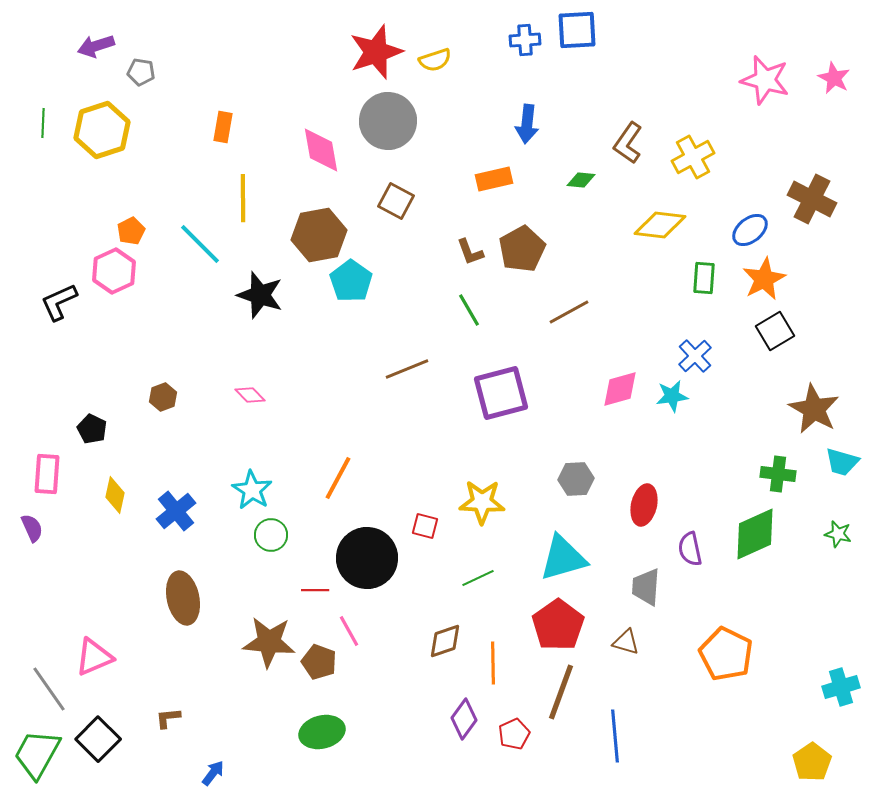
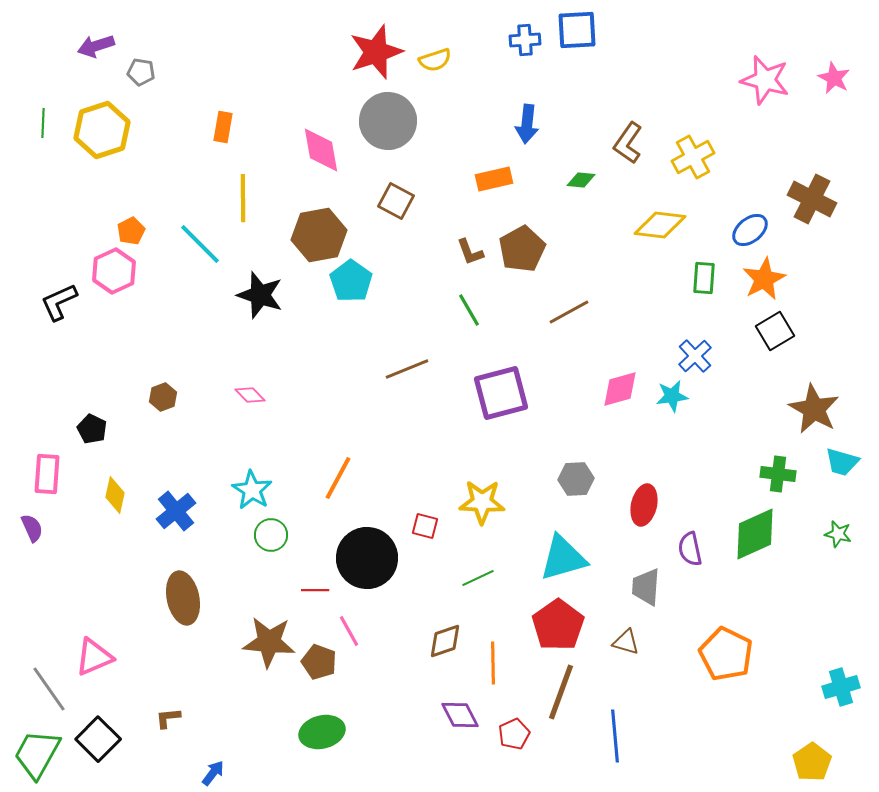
purple diamond at (464, 719): moved 4 px left, 4 px up; rotated 63 degrees counterclockwise
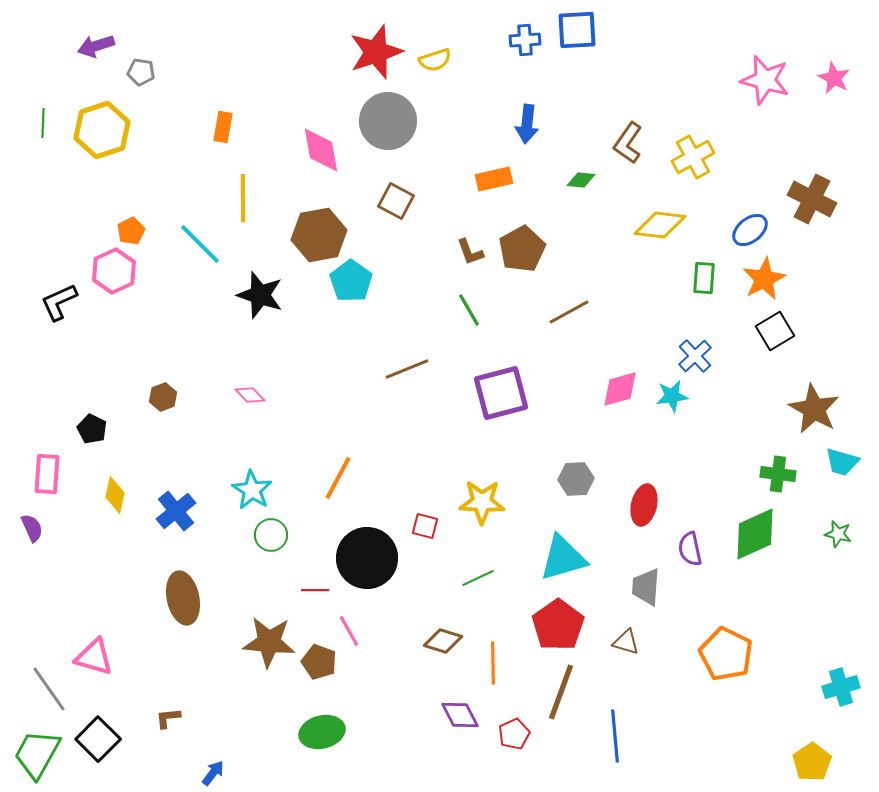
brown diamond at (445, 641): moved 2 px left; rotated 36 degrees clockwise
pink triangle at (94, 657): rotated 39 degrees clockwise
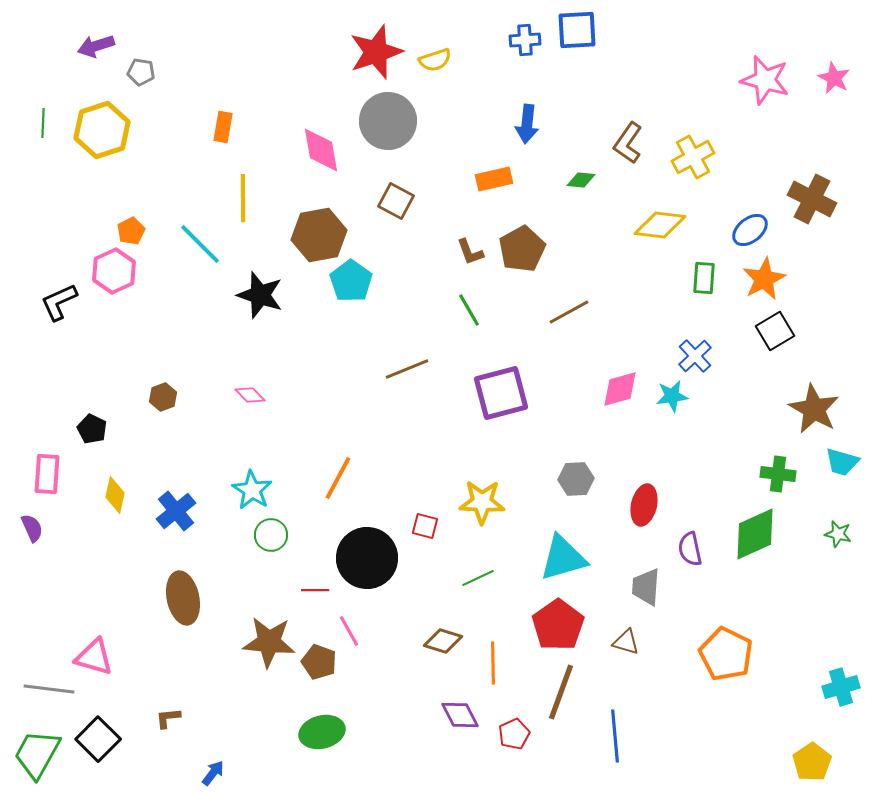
gray line at (49, 689): rotated 48 degrees counterclockwise
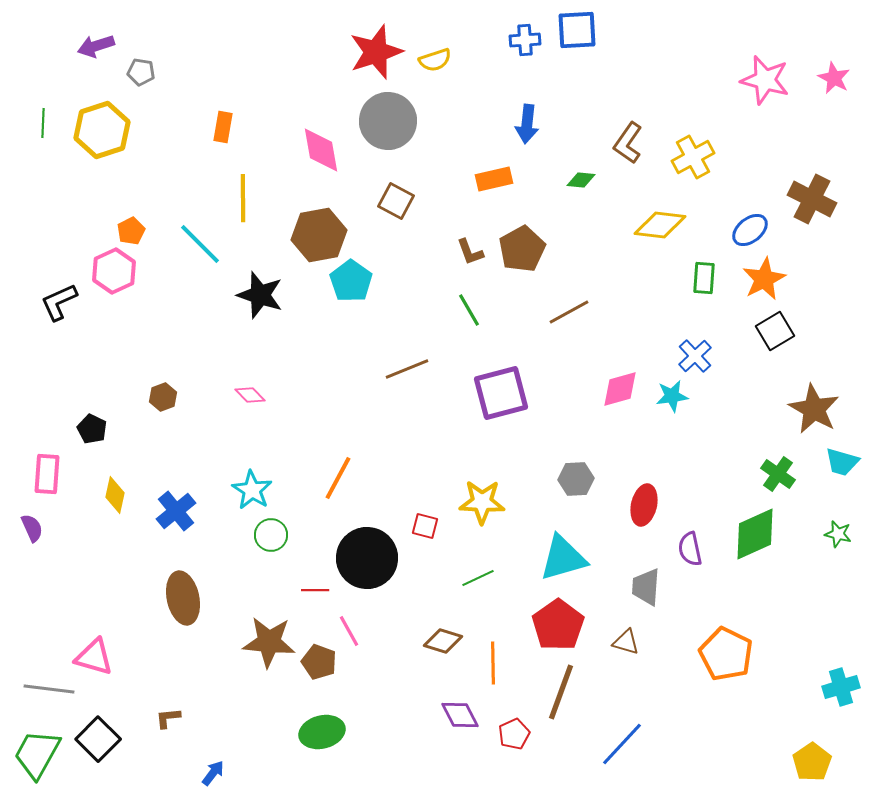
green cross at (778, 474): rotated 28 degrees clockwise
blue line at (615, 736): moved 7 px right, 8 px down; rotated 48 degrees clockwise
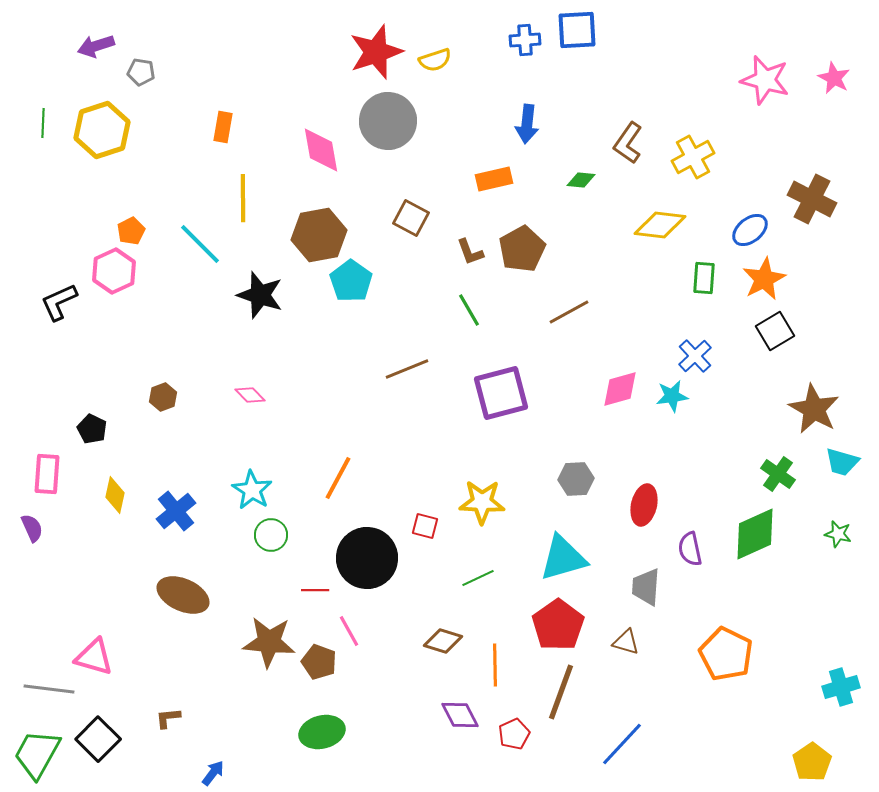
brown square at (396, 201): moved 15 px right, 17 px down
brown ellipse at (183, 598): moved 3 px up; rotated 54 degrees counterclockwise
orange line at (493, 663): moved 2 px right, 2 px down
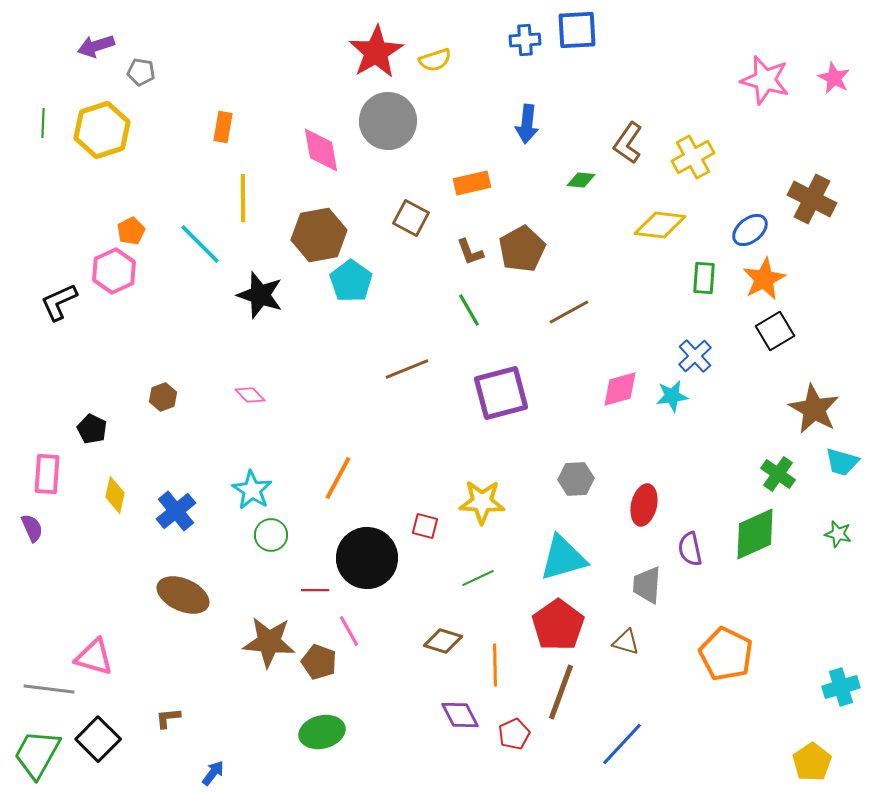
red star at (376, 52): rotated 12 degrees counterclockwise
orange rectangle at (494, 179): moved 22 px left, 4 px down
gray trapezoid at (646, 587): moved 1 px right, 2 px up
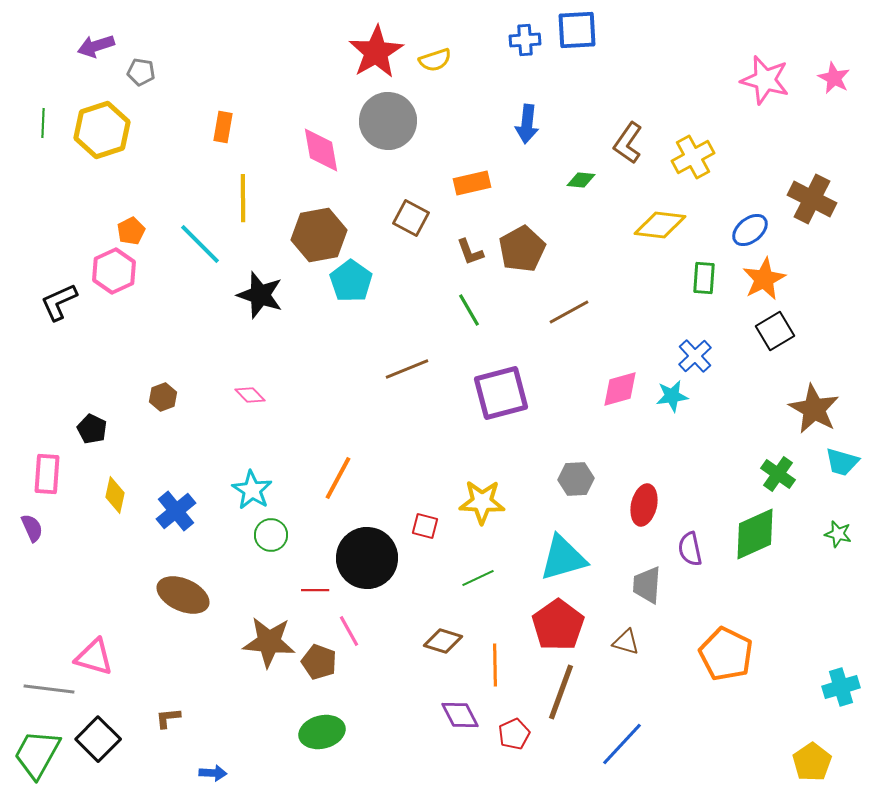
blue arrow at (213, 773): rotated 56 degrees clockwise
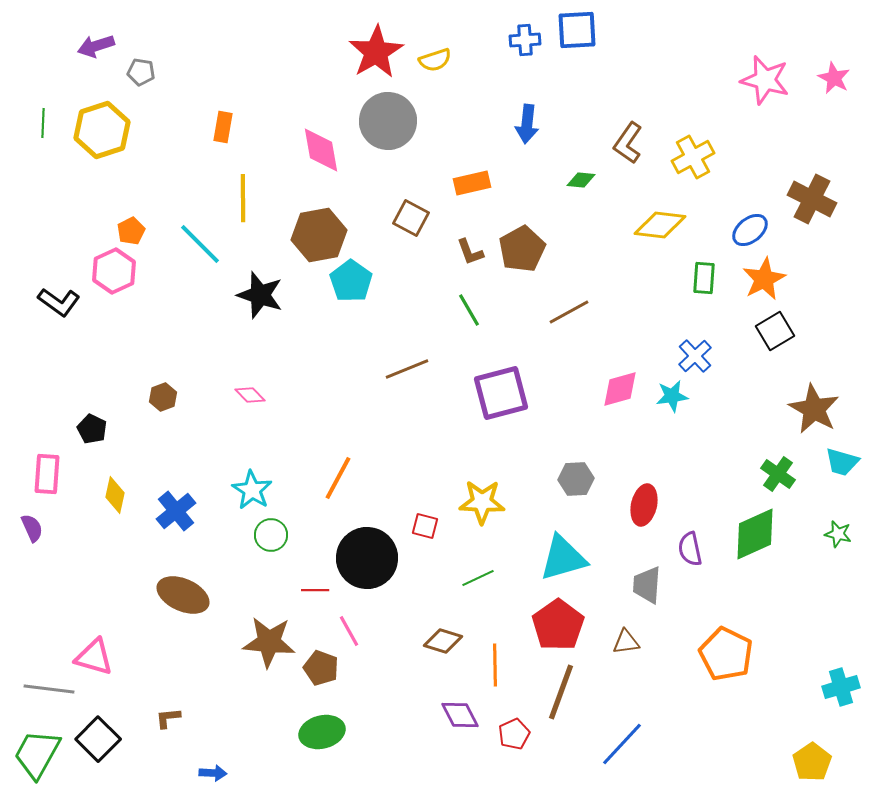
black L-shape at (59, 302): rotated 120 degrees counterclockwise
brown triangle at (626, 642): rotated 24 degrees counterclockwise
brown pentagon at (319, 662): moved 2 px right, 6 px down
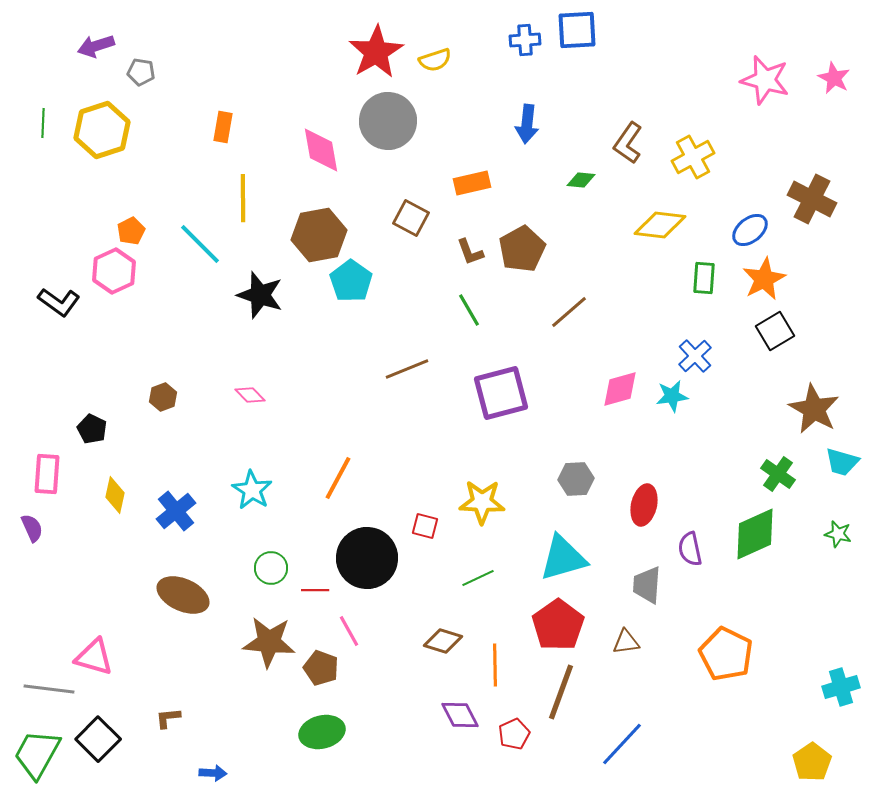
brown line at (569, 312): rotated 12 degrees counterclockwise
green circle at (271, 535): moved 33 px down
